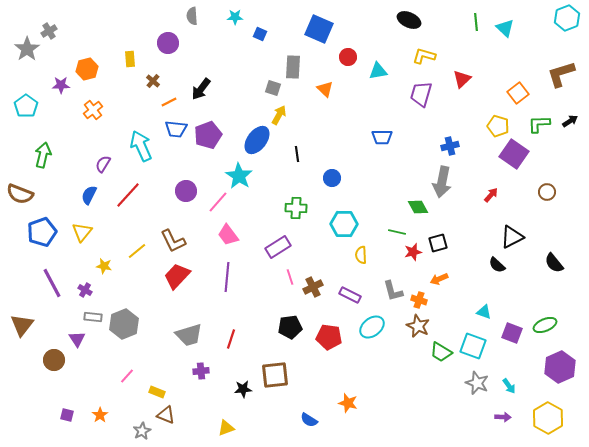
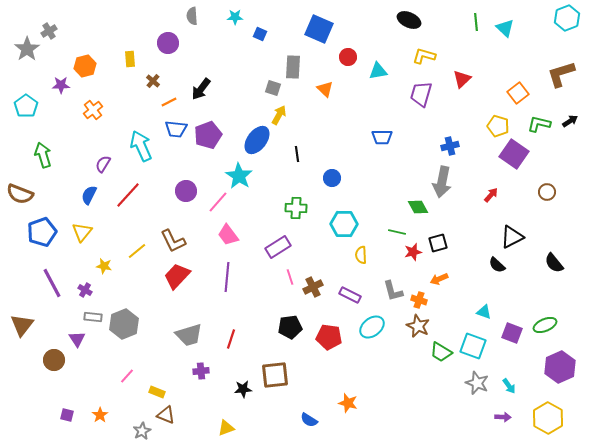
orange hexagon at (87, 69): moved 2 px left, 3 px up
green L-shape at (539, 124): rotated 15 degrees clockwise
green arrow at (43, 155): rotated 30 degrees counterclockwise
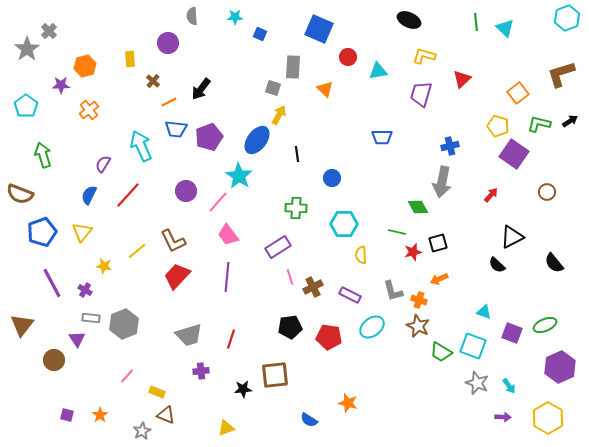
gray cross at (49, 31): rotated 14 degrees counterclockwise
orange cross at (93, 110): moved 4 px left
purple pentagon at (208, 135): moved 1 px right, 2 px down
gray rectangle at (93, 317): moved 2 px left, 1 px down
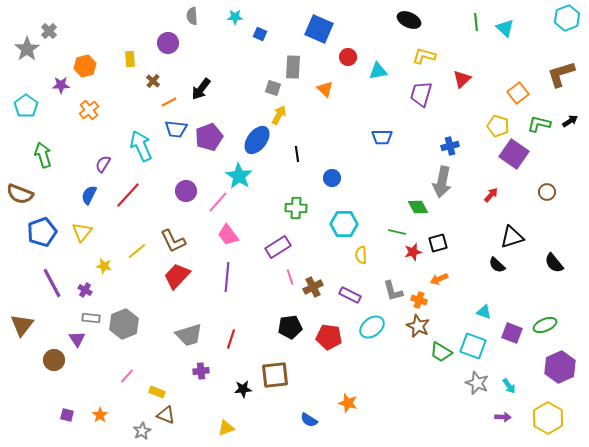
black triangle at (512, 237): rotated 10 degrees clockwise
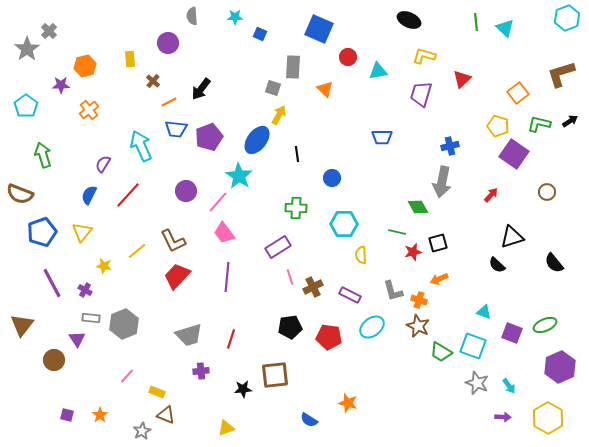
pink trapezoid at (228, 235): moved 4 px left, 2 px up
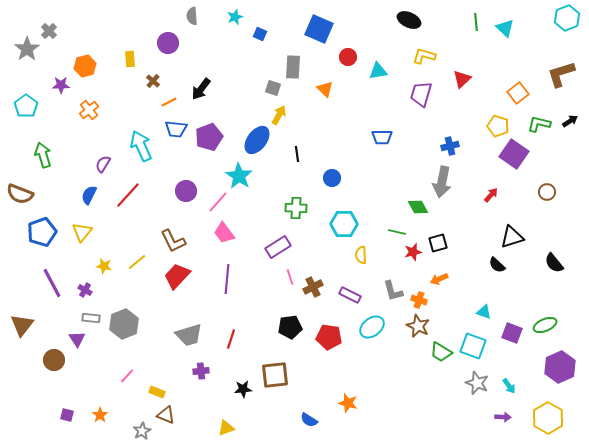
cyan star at (235, 17): rotated 21 degrees counterclockwise
yellow line at (137, 251): moved 11 px down
purple line at (227, 277): moved 2 px down
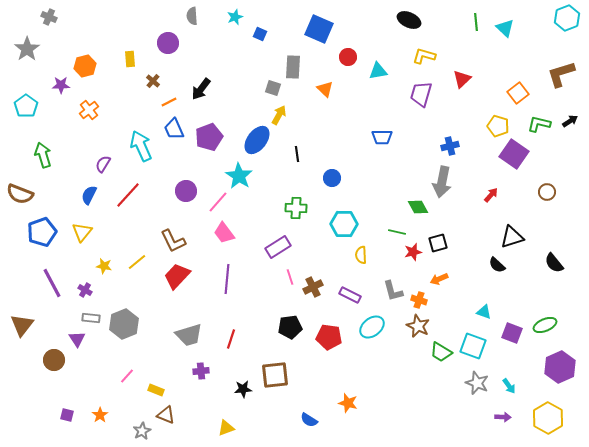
gray cross at (49, 31): moved 14 px up; rotated 21 degrees counterclockwise
blue trapezoid at (176, 129): moved 2 px left; rotated 60 degrees clockwise
yellow rectangle at (157, 392): moved 1 px left, 2 px up
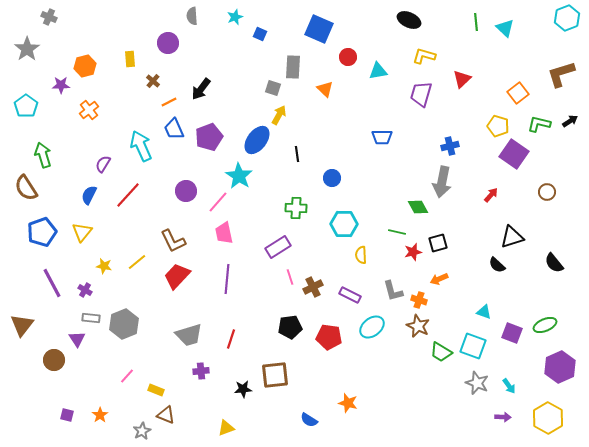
brown semicircle at (20, 194): moved 6 px right, 6 px up; rotated 36 degrees clockwise
pink trapezoid at (224, 233): rotated 25 degrees clockwise
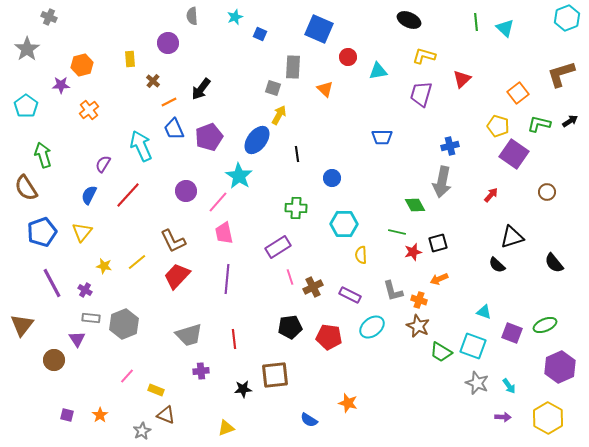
orange hexagon at (85, 66): moved 3 px left, 1 px up
green diamond at (418, 207): moved 3 px left, 2 px up
red line at (231, 339): moved 3 px right; rotated 24 degrees counterclockwise
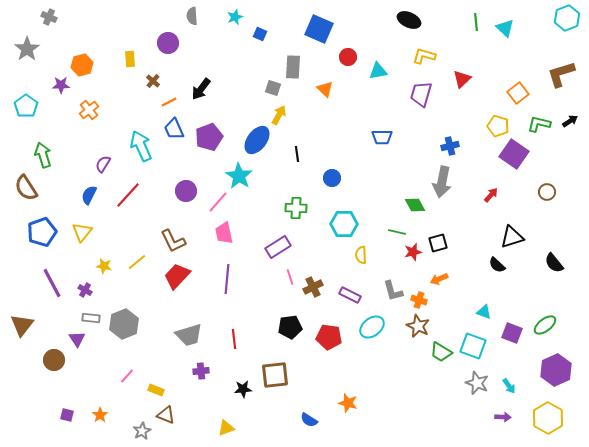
green ellipse at (545, 325): rotated 15 degrees counterclockwise
purple hexagon at (560, 367): moved 4 px left, 3 px down
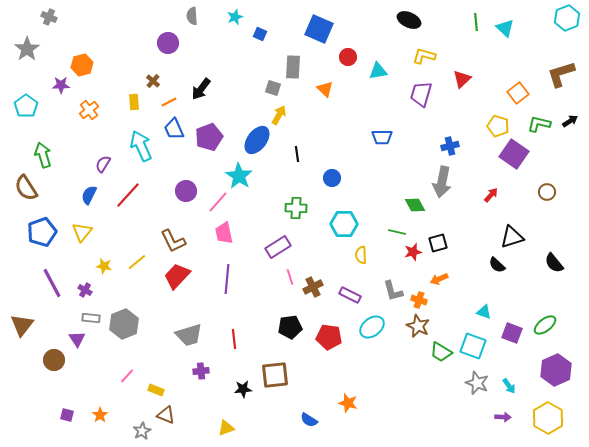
yellow rectangle at (130, 59): moved 4 px right, 43 px down
